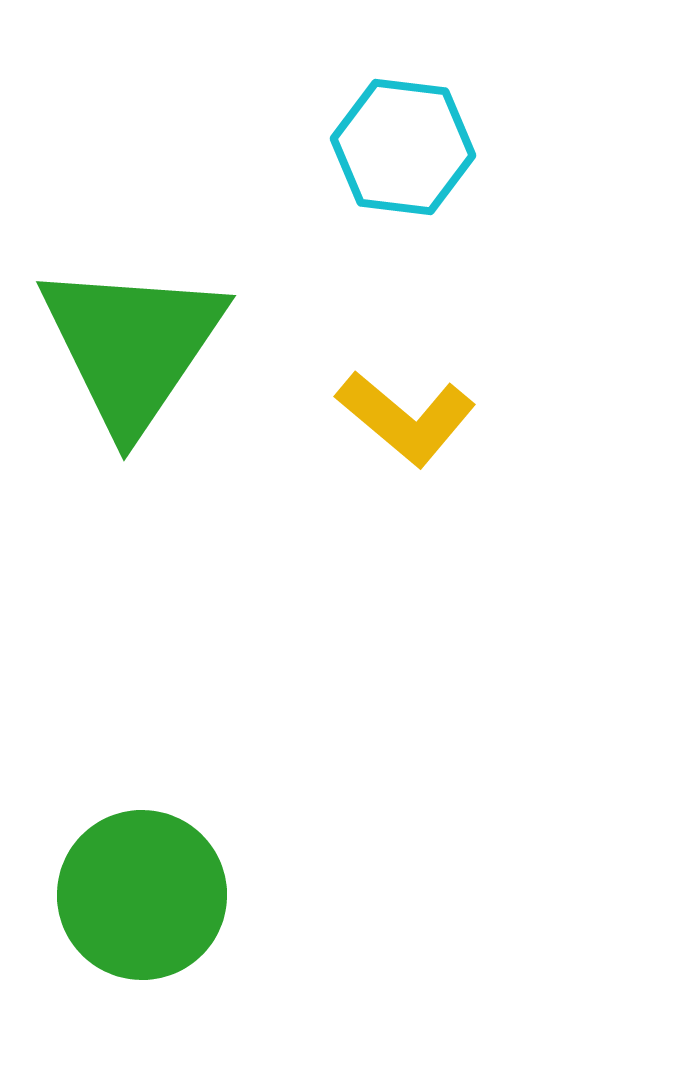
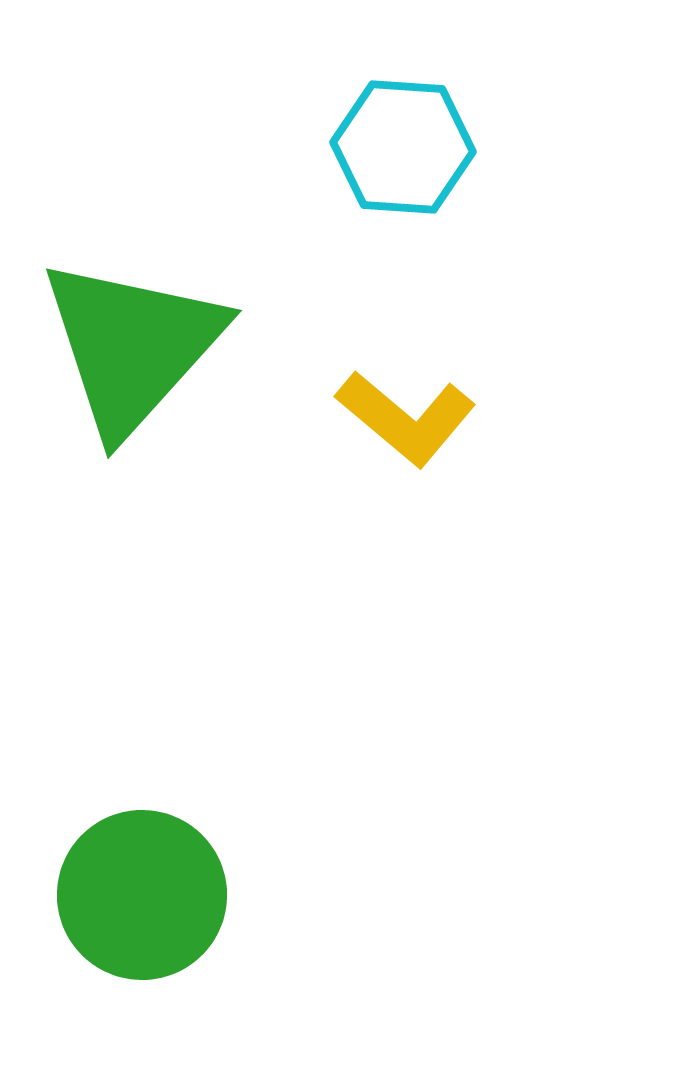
cyan hexagon: rotated 3 degrees counterclockwise
green triangle: rotated 8 degrees clockwise
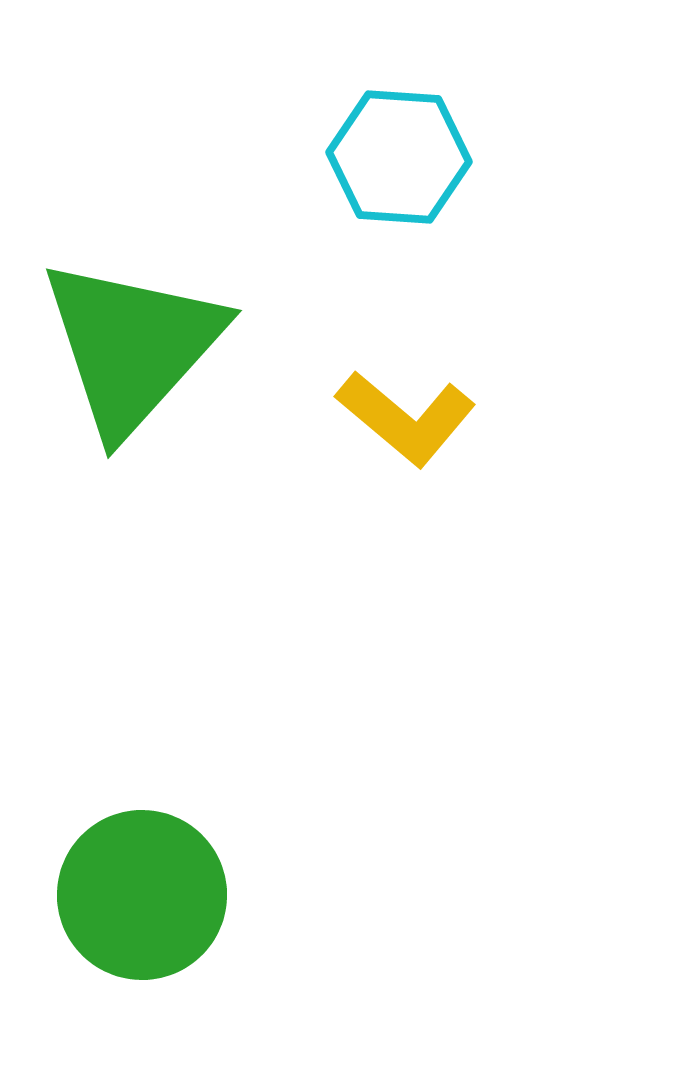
cyan hexagon: moved 4 px left, 10 px down
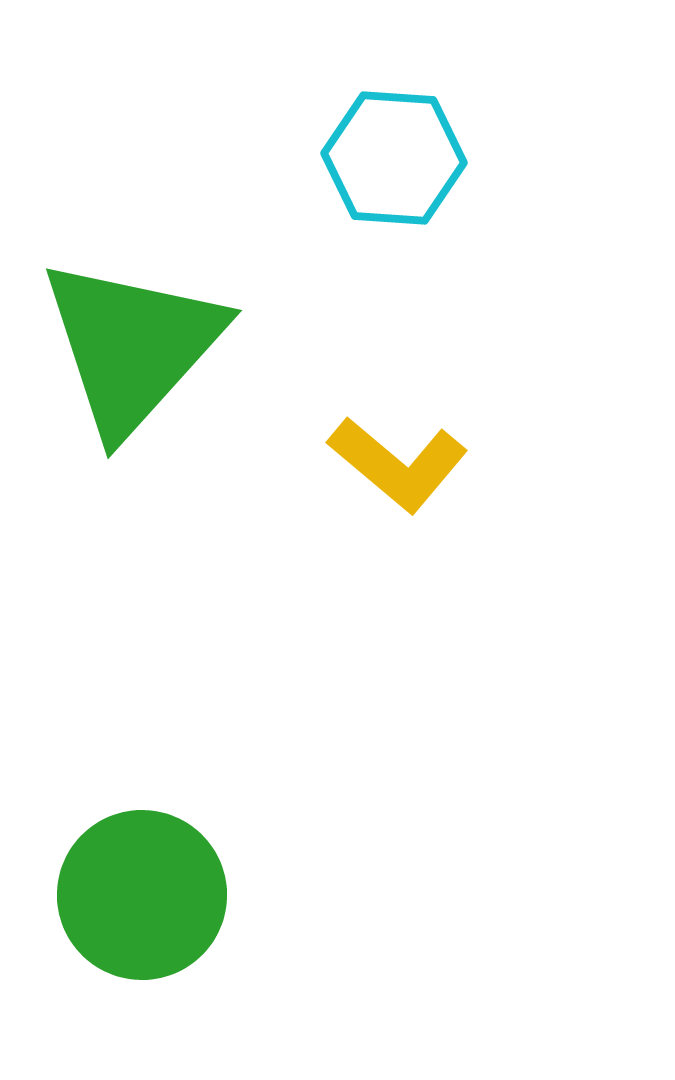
cyan hexagon: moved 5 px left, 1 px down
yellow L-shape: moved 8 px left, 46 px down
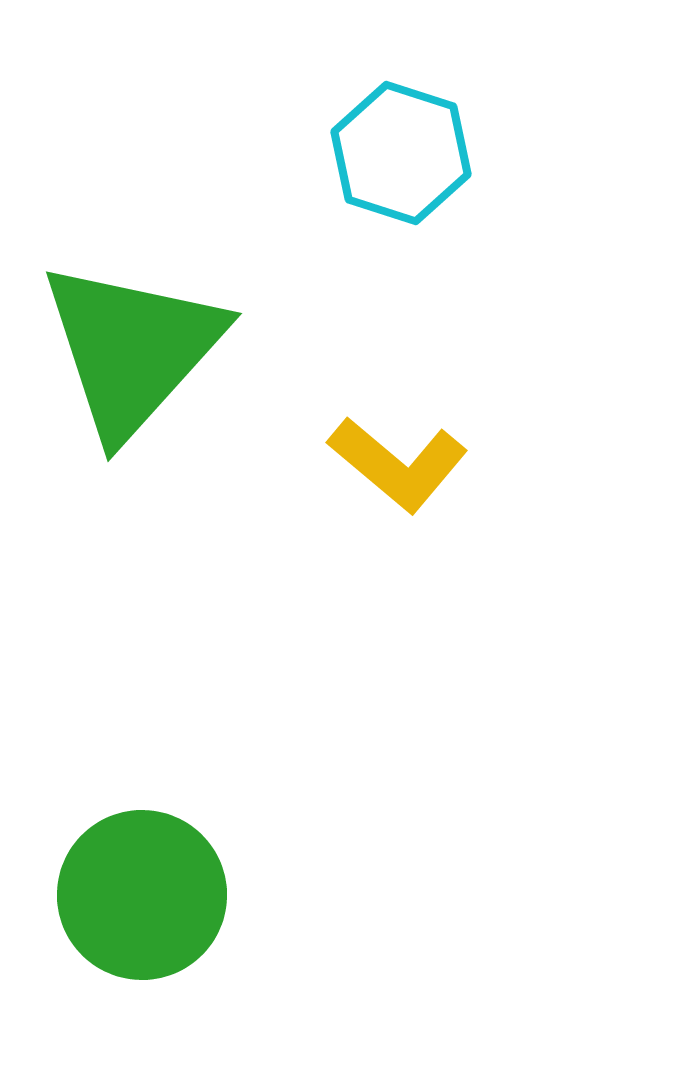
cyan hexagon: moved 7 px right, 5 px up; rotated 14 degrees clockwise
green triangle: moved 3 px down
